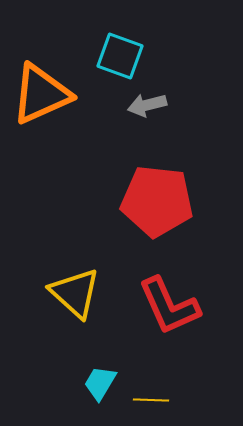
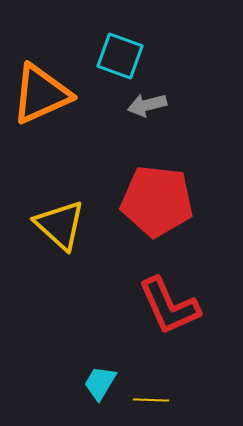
yellow triangle: moved 15 px left, 68 px up
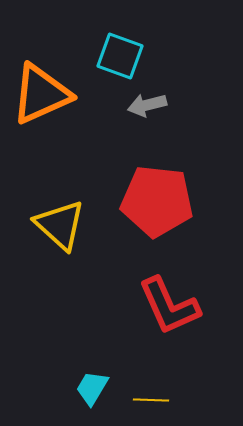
cyan trapezoid: moved 8 px left, 5 px down
